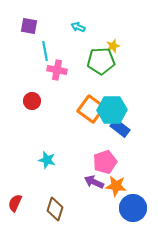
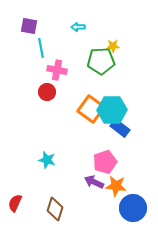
cyan arrow: rotated 24 degrees counterclockwise
yellow star: rotated 16 degrees clockwise
cyan line: moved 4 px left, 3 px up
red circle: moved 15 px right, 9 px up
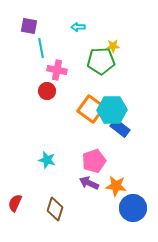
red circle: moved 1 px up
pink pentagon: moved 11 px left, 1 px up
purple arrow: moved 5 px left, 1 px down
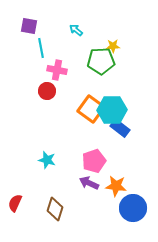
cyan arrow: moved 2 px left, 3 px down; rotated 40 degrees clockwise
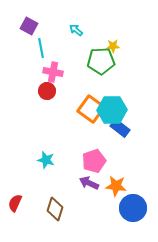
purple square: rotated 18 degrees clockwise
pink cross: moved 4 px left, 2 px down
cyan star: moved 1 px left
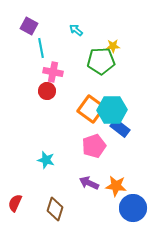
pink pentagon: moved 15 px up
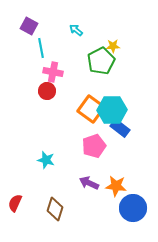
green pentagon: rotated 24 degrees counterclockwise
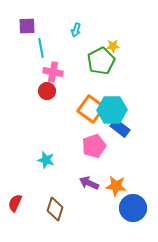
purple square: moved 2 px left; rotated 30 degrees counterclockwise
cyan arrow: rotated 112 degrees counterclockwise
